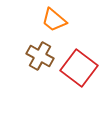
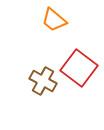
brown cross: moved 3 px right, 25 px down
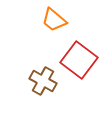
red square: moved 8 px up
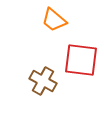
red square: moved 2 px right; rotated 30 degrees counterclockwise
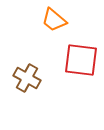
brown cross: moved 16 px left, 3 px up
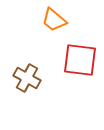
red square: moved 1 px left
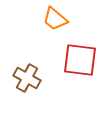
orange trapezoid: moved 1 px right, 1 px up
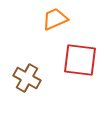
orange trapezoid: rotated 116 degrees clockwise
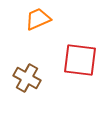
orange trapezoid: moved 17 px left
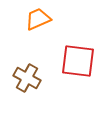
red square: moved 2 px left, 1 px down
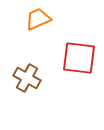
red square: moved 1 px right, 3 px up
